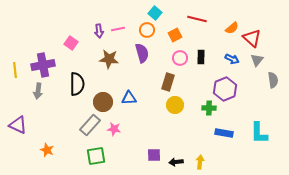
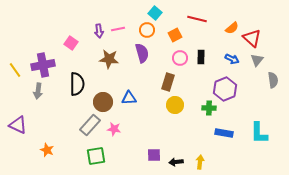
yellow line: rotated 28 degrees counterclockwise
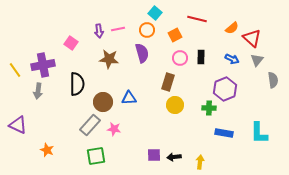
black arrow: moved 2 px left, 5 px up
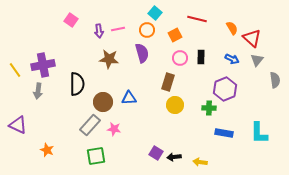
orange semicircle: rotated 80 degrees counterclockwise
pink square: moved 23 px up
gray semicircle: moved 2 px right
purple square: moved 2 px right, 2 px up; rotated 32 degrees clockwise
yellow arrow: rotated 88 degrees counterclockwise
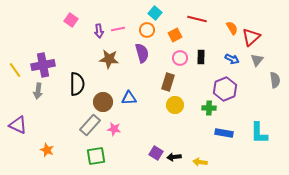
red triangle: moved 1 px left, 1 px up; rotated 36 degrees clockwise
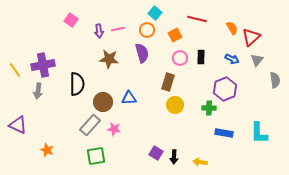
black arrow: rotated 80 degrees counterclockwise
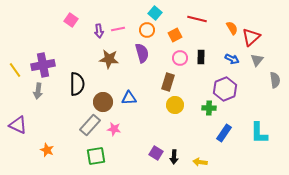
blue rectangle: rotated 66 degrees counterclockwise
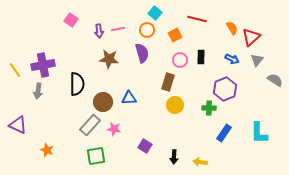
pink circle: moved 2 px down
gray semicircle: rotated 49 degrees counterclockwise
purple square: moved 11 px left, 7 px up
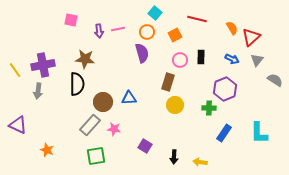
pink square: rotated 24 degrees counterclockwise
orange circle: moved 2 px down
brown star: moved 24 px left
